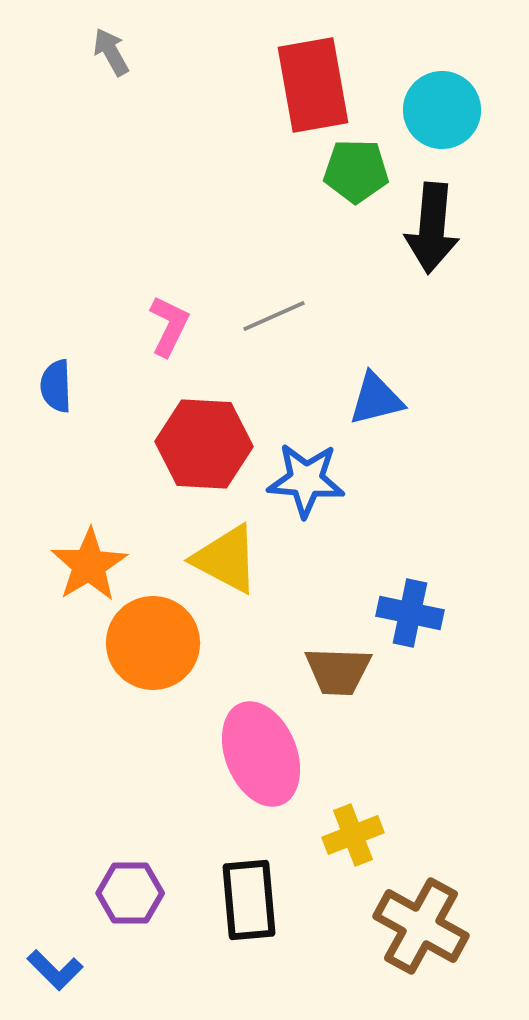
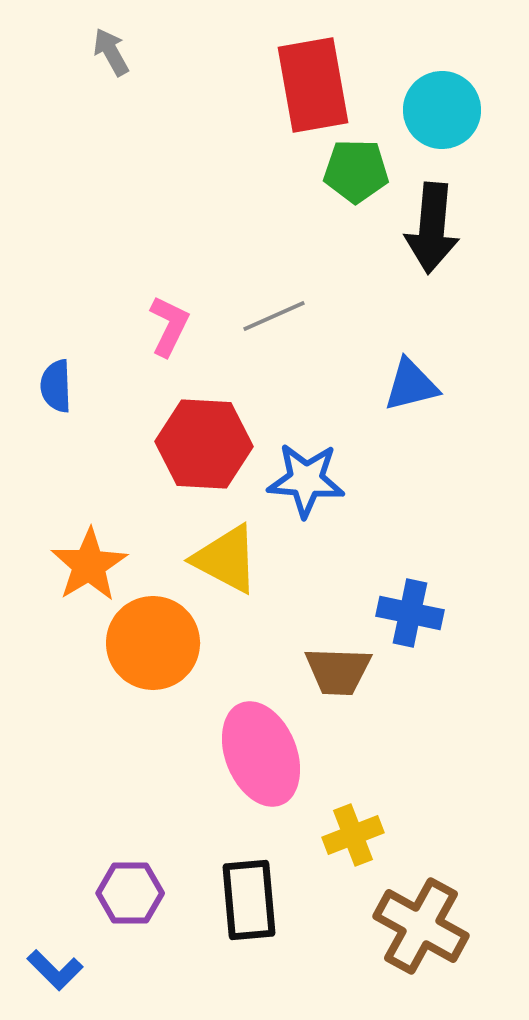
blue triangle: moved 35 px right, 14 px up
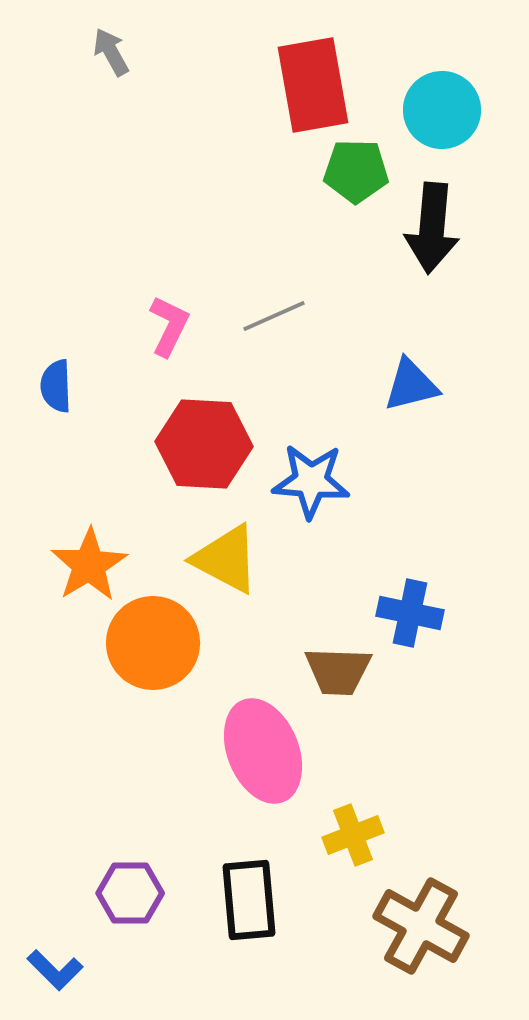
blue star: moved 5 px right, 1 px down
pink ellipse: moved 2 px right, 3 px up
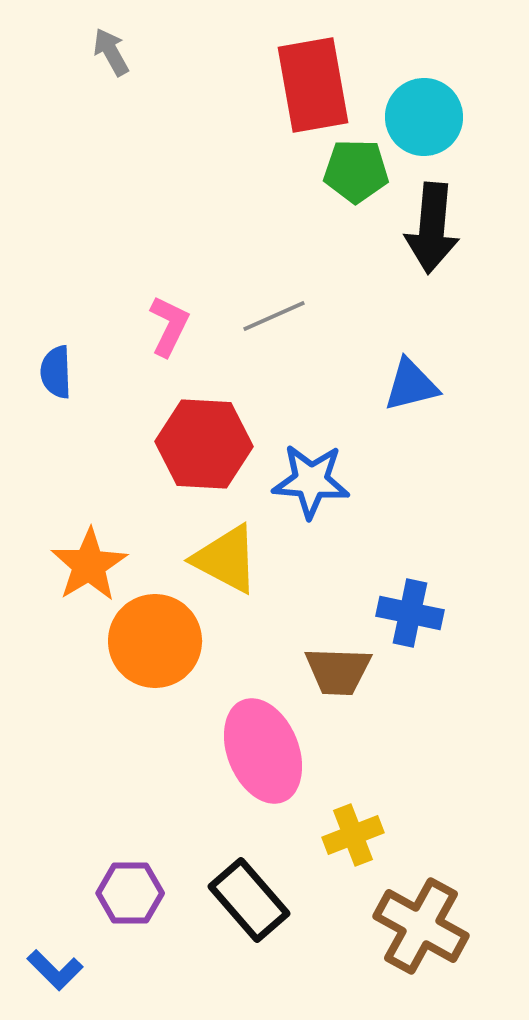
cyan circle: moved 18 px left, 7 px down
blue semicircle: moved 14 px up
orange circle: moved 2 px right, 2 px up
black rectangle: rotated 36 degrees counterclockwise
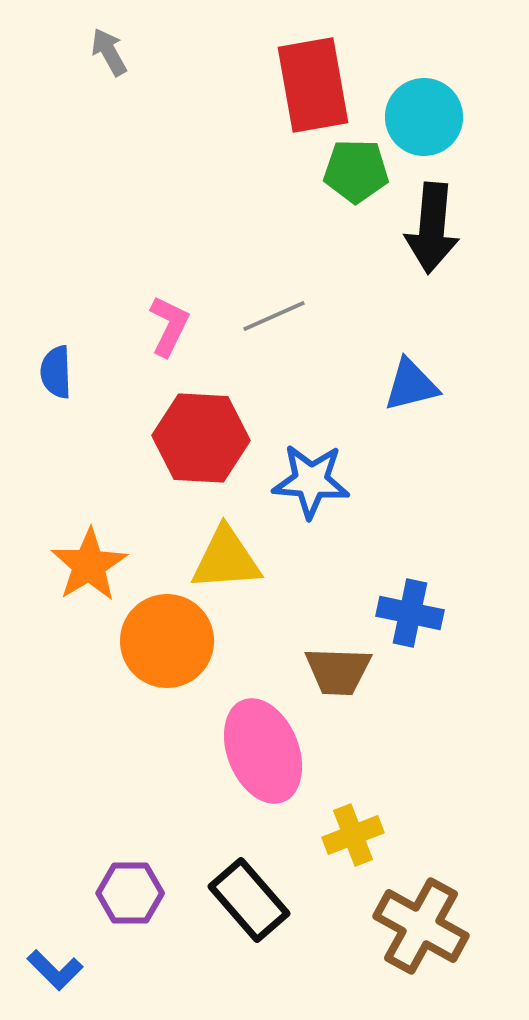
gray arrow: moved 2 px left
red hexagon: moved 3 px left, 6 px up
yellow triangle: rotated 32 degrees counterclockwise
orange circle: moved 12 px right
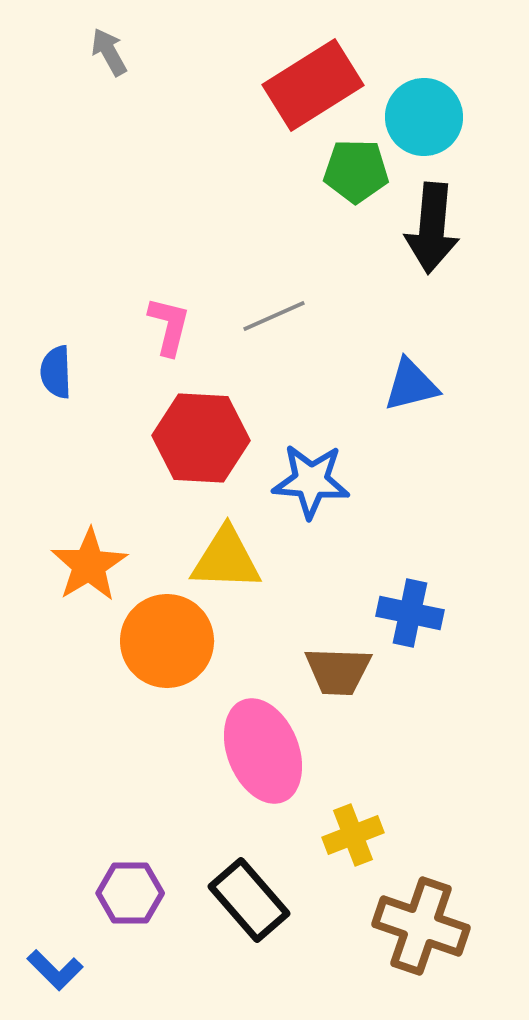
red rectangle: rotated 68 degrees clockwise
pink L-shape: rotated 12 degrees counterclockwise
yellow triangle: rotated 6 degrees clockwise
brown cross: rotated 10 degrees counterclockwise
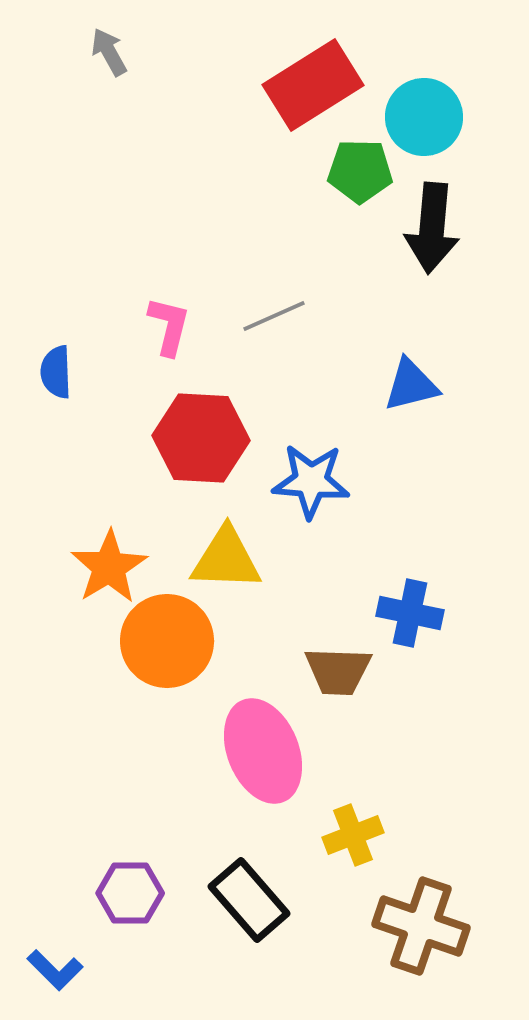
green pentagon: moved 4 px right
orange star: moved 20 px right, 2 px down
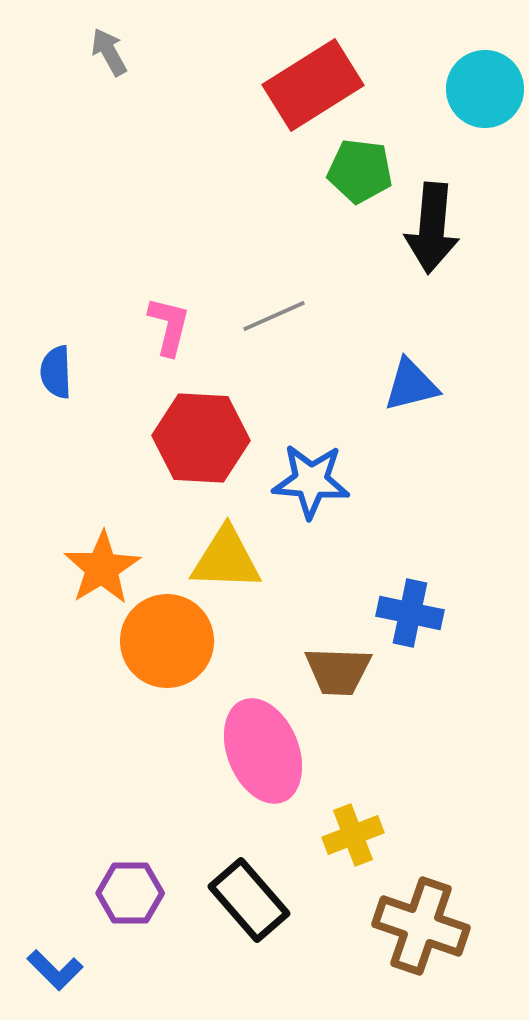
cyan circle: moved 61 px right, 28 px up
green pentagon: rotated 6 degrees clockwise
orange star: moved 7 px left, 1 px down
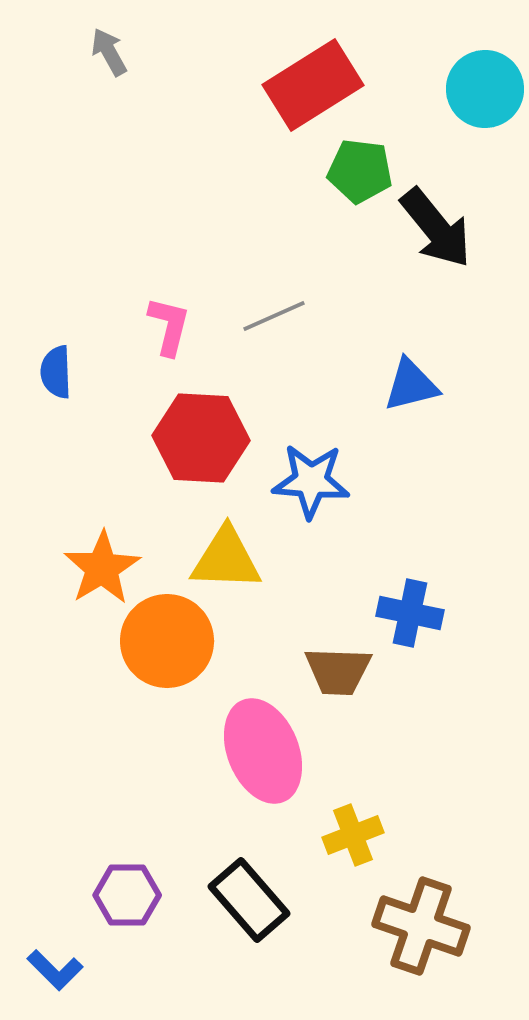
black arrow: moved 4 px right; rotated 44 degrees counterclockwise
purple hexagon: moved 3 px left, 2 px down
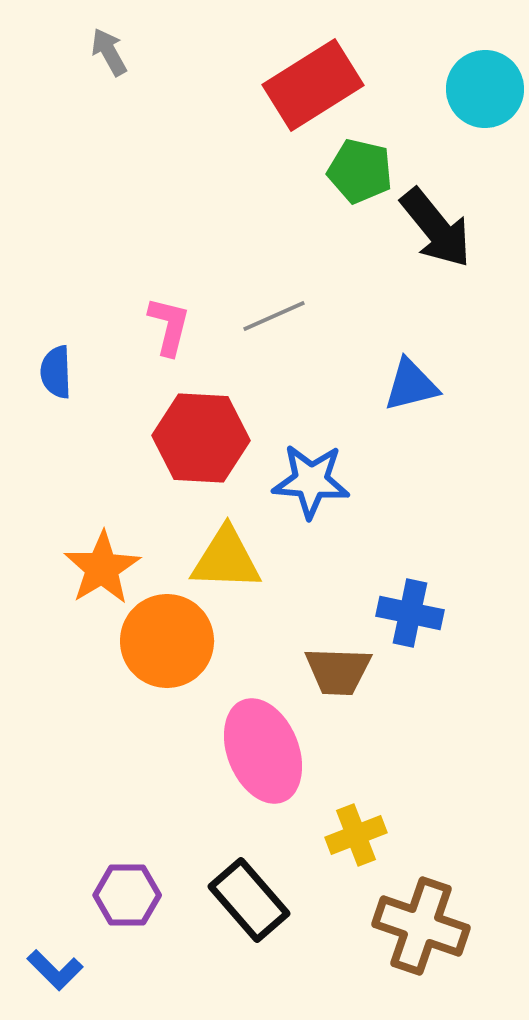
green pentagon: rotated 6 degrees clockwise
yellow cross: moved 3 px right
